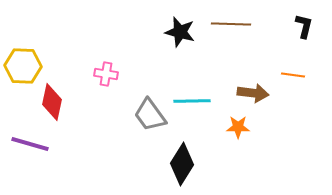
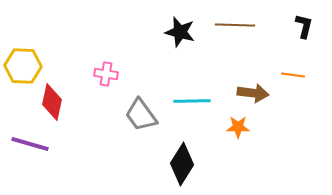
brown line: moved 4 px right, 1 px down
gray trapezoid: moved 9 px left
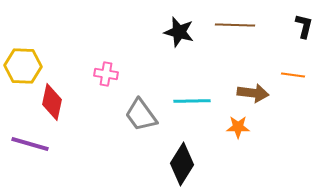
black star: moved 1 px left
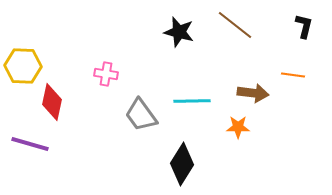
brown line: rotated 36 degrees clockwise
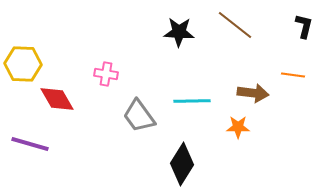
black star: rotated 12 degrees counterclockwise
yellow hexagon: moved 2 px up
red diamond: moved 5 px right, 3 px up; rotated 42 degrees counterclockwise
gray trapezoid: moved 2 px left, 1 px down
